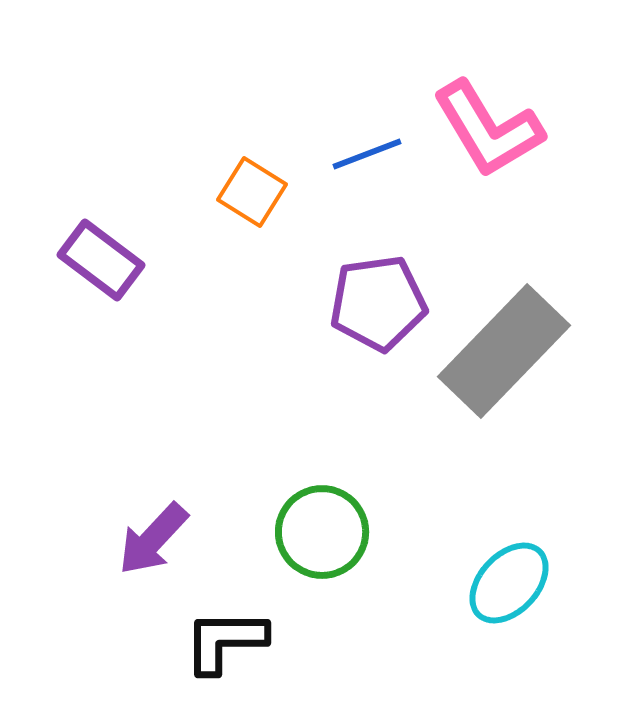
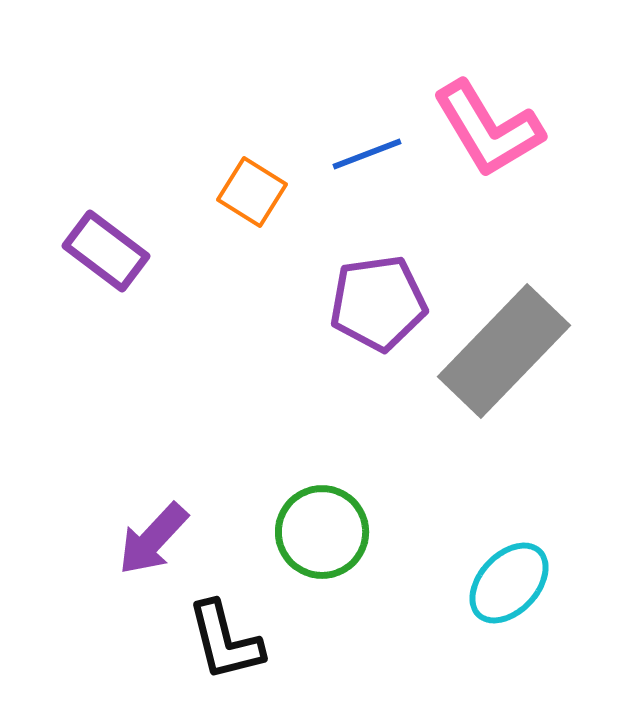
purple rectangle: moved 5 px right, 9 px up
black L-shape: rotated 104 degrees counterclockwise
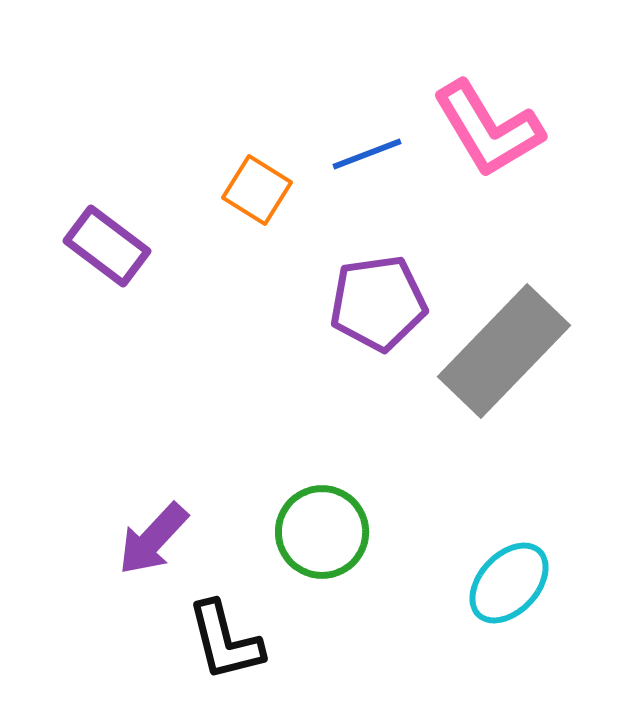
orange square: moved 5 px right, 2 px up
purple rectangle: moved 1 px right, 5 px up
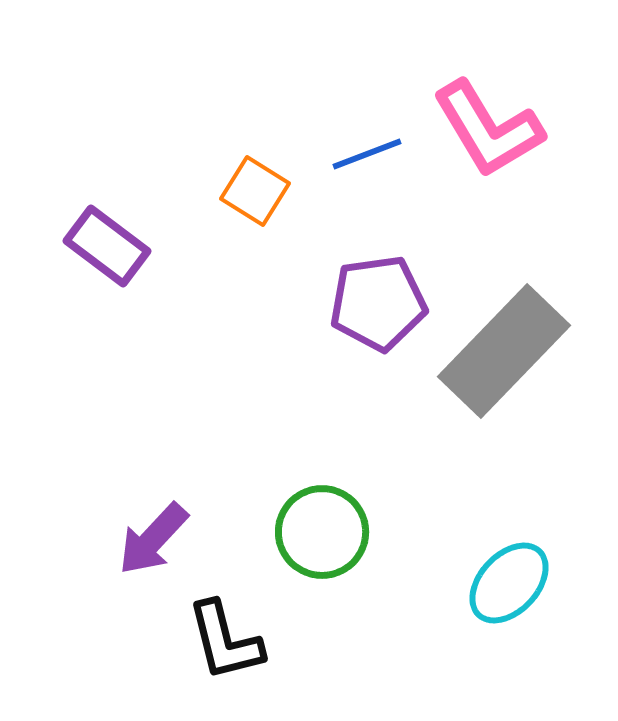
orange square: moved 2 px left, 1 px down
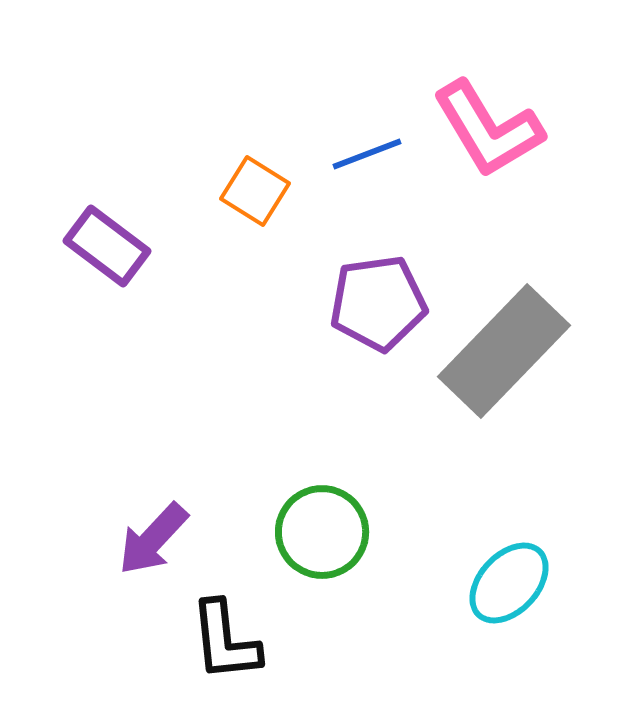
black L-shape: rotated 8 degrees clockwise
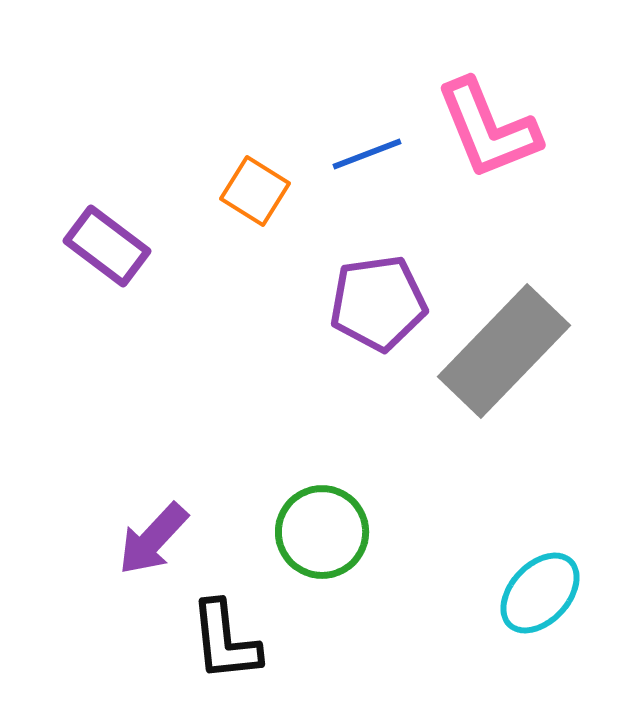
pink L-shape: rotated 9 degrees clockwise
cyan ellipse: moved 31 px right, 10 px down
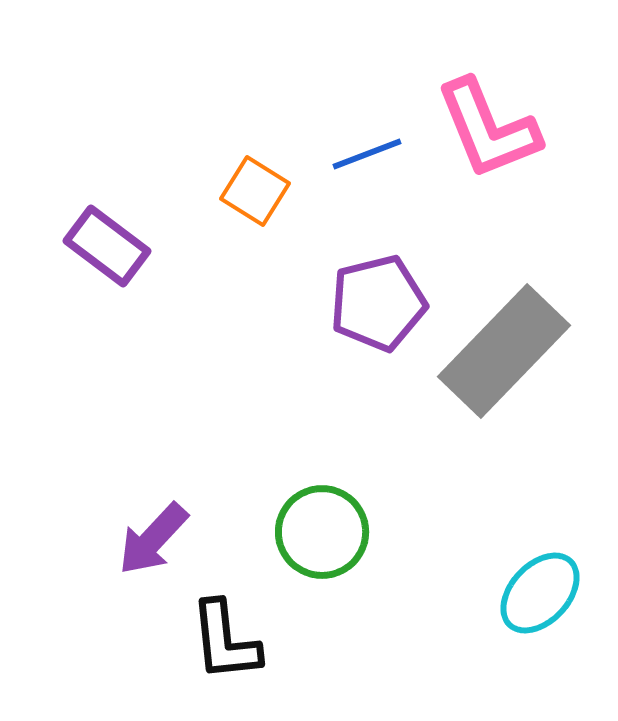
purple pentagon: rotated 6 degrees counterclockwise
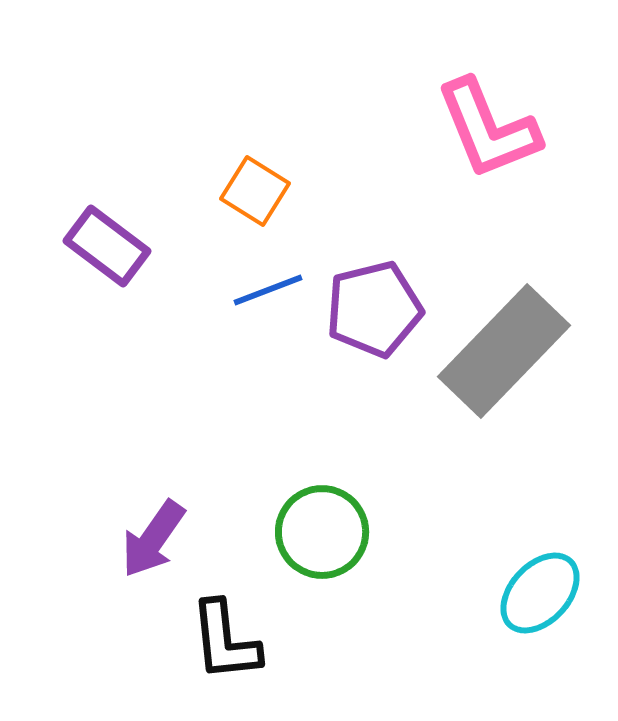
blue line: moved 99 px left, 136 px down
purple pentagon: moved 4 px left, 6 px down
purple arrow: rotated 8 degrees counterclockwise
